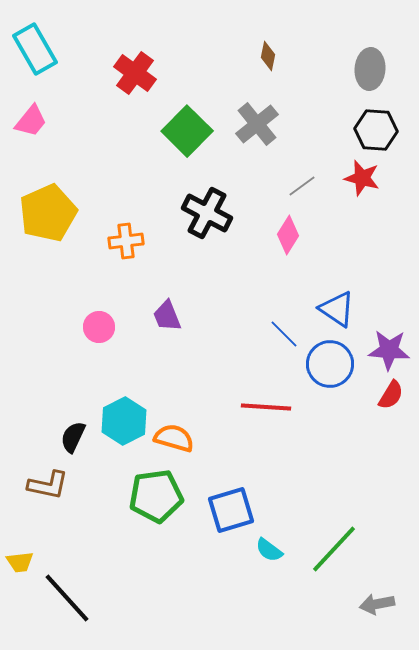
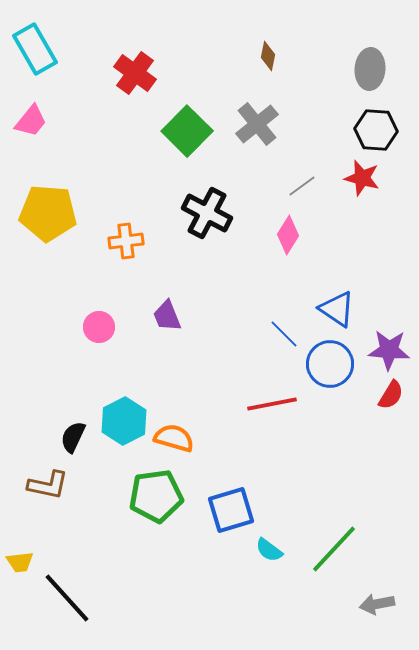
yellow pentagon: rotated 28 degrees clockwise
red line: moved 6 px right, 3 px up; rotated 15 degrees counterclockwise
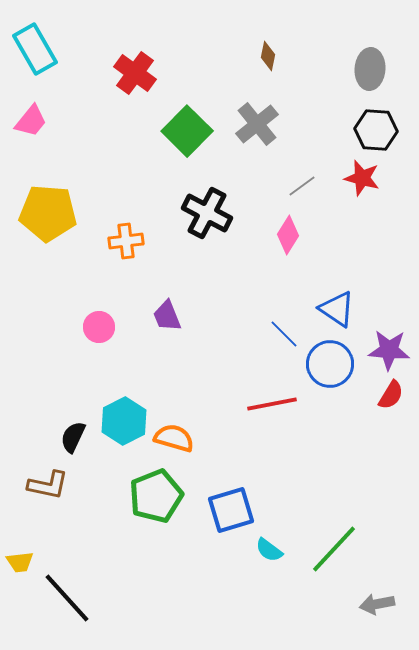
green pentagon: rotated 14 degrees counterclockwise
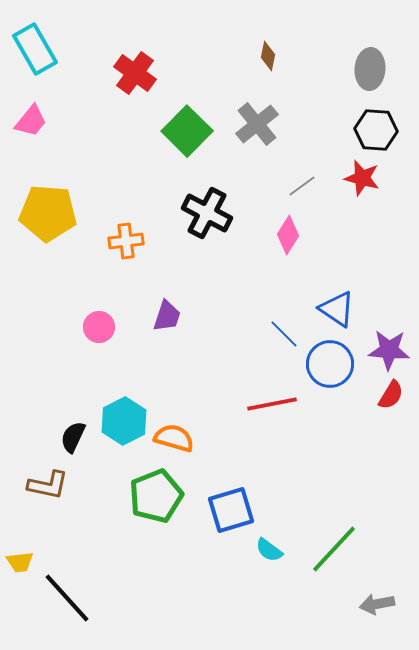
purple trapezoid: rotated 140 degrees counterclockwise
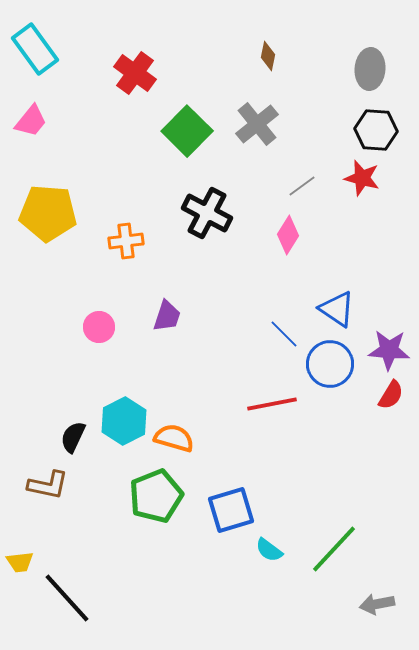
cyan rectangle: rotated 6 degrees counterclockwise
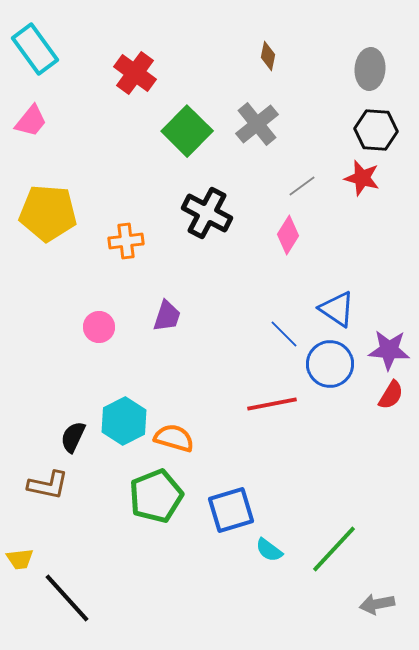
yellow trapezoid: moved 3 px up
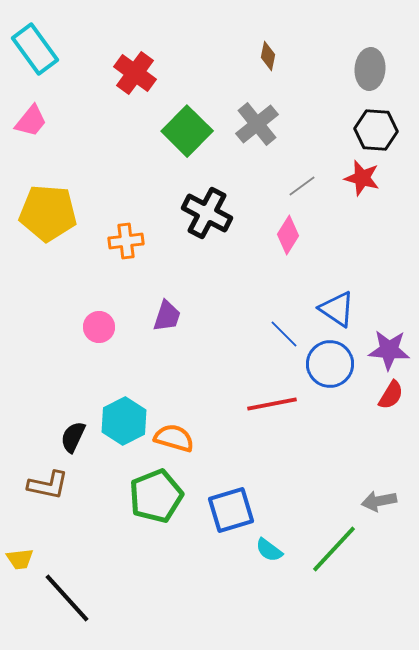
gray arrow: moved 2 px right, 103 px up
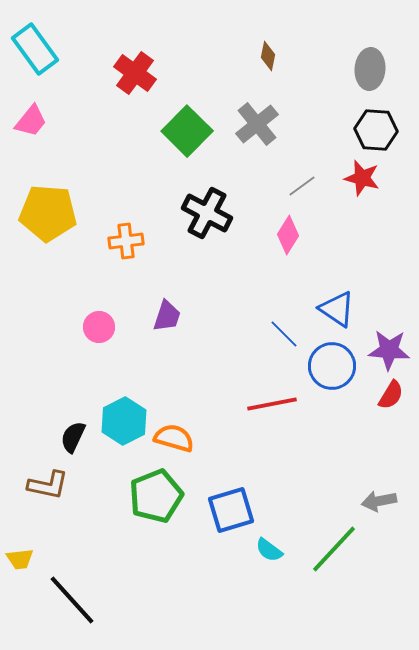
blue circle: moved 2 px right, 2 px down
black line: moved 5 px right, 2 px down
